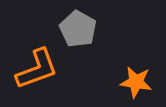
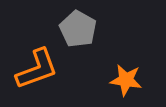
orange star: moved 10 px left, 2 px up
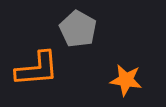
orange L-shape: rotated 15 degrees clockwise
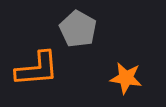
orange star: moved 2 px up
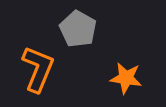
orange L-shape: moved 1 px right; rotated 63 degrees counterclockwise
